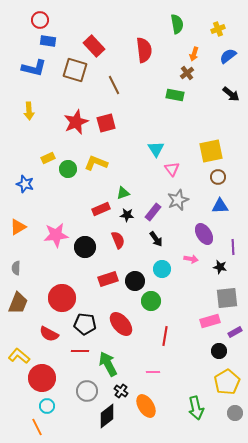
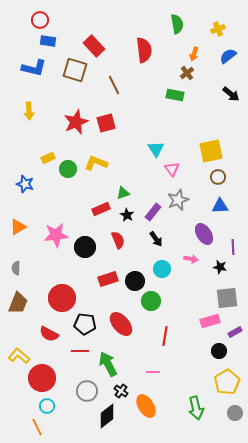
black star at (127, 215): rotated 24 degrees clockwise
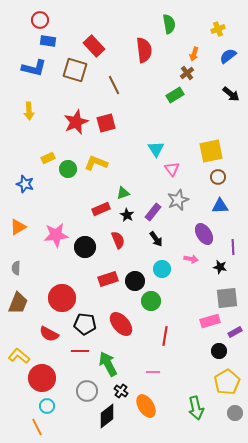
green semicircle at (177, 24): moved 8 px left
green rectangle at (175, 95): rotated 42 degrees counterclockwise
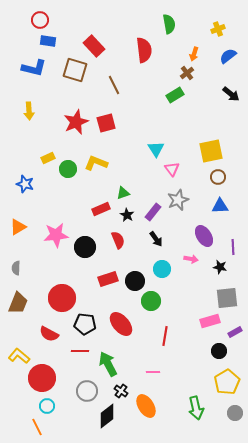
purple ellipse at (204, 234): moved 2 px down
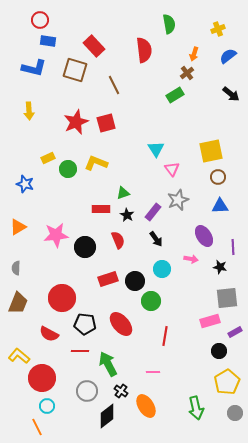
red rectangle at (101, 209): rotated 24 degrees clockwise
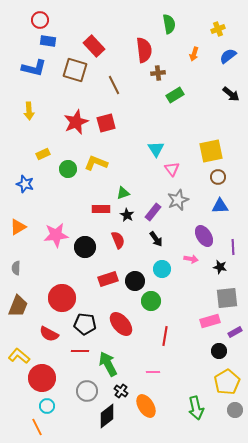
brown cross at (187, 73): moved 29 px left; rotated 32 degrees clockwise
yellow rectangle at (48, 158): moved 5 px left, 4 px up
brown trapezoid at (18, 303): moved 3 px down
gray circle at (235, 413): moved 3 px up
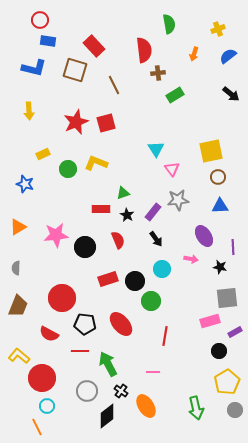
gray star at (178, 200): rotated 15 degrees clockwise
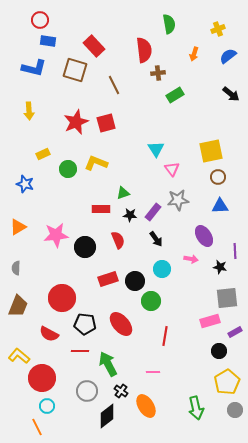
black star at (127, 215): moved 3 px right; rotated 24 degrees counterclockwise
purple line at (233, 247): moved 2 px right, 4 px down
